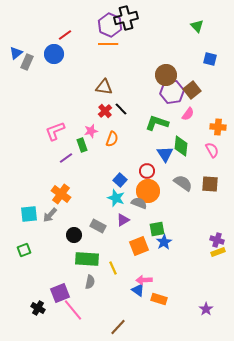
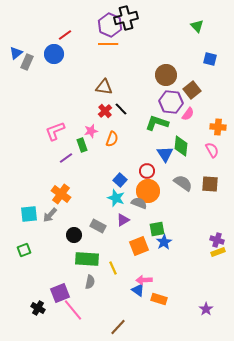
purple hexagon at (172, 92): moved 1 px left, 10 px down; rotated 15 degrees clockwise
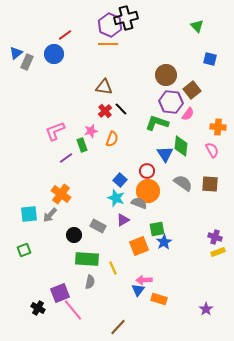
purple cross at (217, 240): moved 2 px left, 3 px up
blue triangle at (138, 290): rotated 32 degrees clockwise
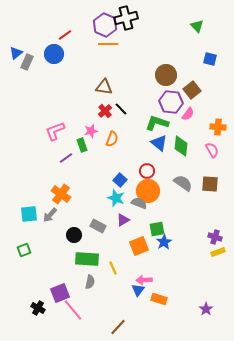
purple hexagon at (110, 25): moved 5 px left
blue triangle at (165, 154): moved 6 px left, 11 px up; rotated 18 degrees counterclockwise
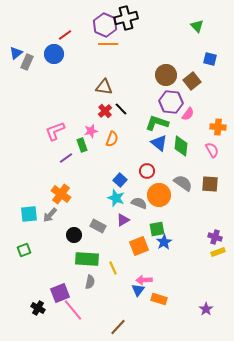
brown square at (192, 90): moved 9 px up
orange circle at (148, 191): moved 11 px right, 4 px down
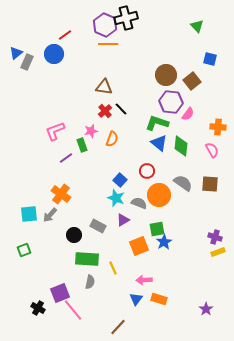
blue triangle at (138, 290): moved 2 px left, 9 px down
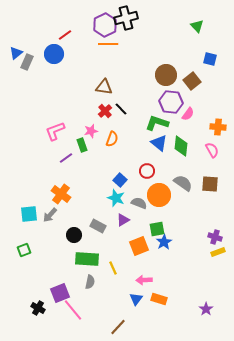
purple hexagon at (105, 25): rotated 10 degrees clockwise
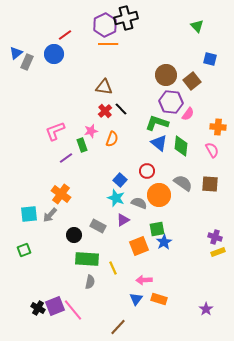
purple square at (60, 293): moved 5 px left, 13 px down
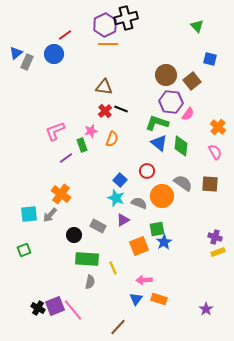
black line at (121, 109): rotated 24 degrees counterclockwise
orange cross at (218, 127): rotated 35 degrees clockwise
pink semicircle at (212, 150): moved 3 px right, 2 px down
orange circle at (159, 195): moved 3 px right, 1 px down
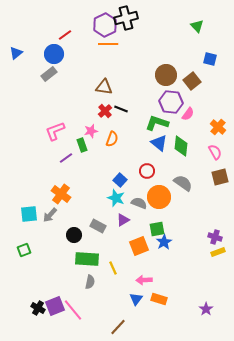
gray rectangle at (27, 62): moved 22 px right, 12 px down; rotated 28 degrees clockwise
brown square at (210, 184): moved 10 px right, 7 px up; rotated 18 degrees counterclockwise
orange circle at (162, 196): moved 3 px left, 1 px down
